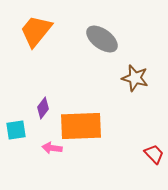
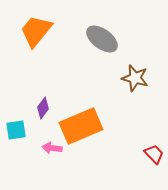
orange rectangle: rotated 21 degrees counterclockwise
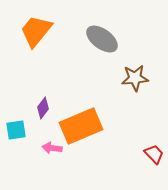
brown star: rotated 20 degrees counterclockwise
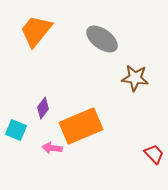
brown star: rotated 12 degrees clockwise
cyan square: rotated 30 degrees clockwise
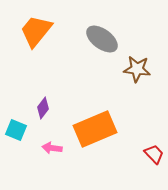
brown star: moved 2 px right, 9 px up
orange rectangle: moved 14 px right, 3 px down
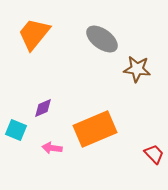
orange trapezoid: moved 2 px left, 3 px down
purple diamond: rotated 30 degrees clockwise
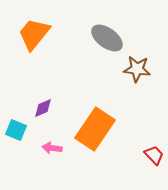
gray ellipse: moved 5 px right, 1 px up
orange rectangle: rotated 33 degrees counterclockwise
red trapezoid: moved 1 px down
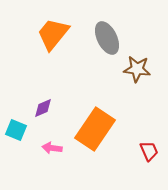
orange trapezoid: moved 19 px right
gray ellipse: rotated 28 degrees clockwise
red trapezoid: moved 5 px left, 4 px up; rotated 20 degrees clockwise
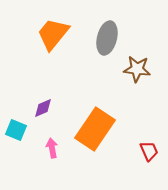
gray ellipse: rotated 40 degrees clockwise
pink arrow: rotated 72 degrees clockwise
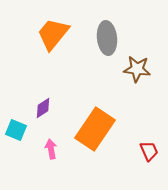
gray ellipse: rotated 20 degrees counterclockwise
purple diamond: rotated 10 degrees counterclockwise
pink arrow: moved 1 px left, 1 px down
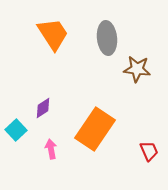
orange trapezoid: rotated 108 degrees clockwise
cyan square: rotated 25 degrees clockwise
